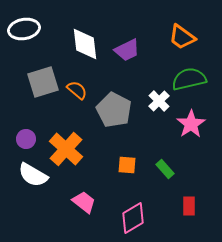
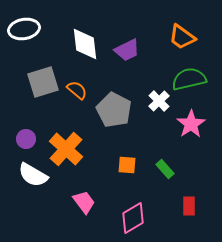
pink trapezoid: rotated 15 degrees clockwise
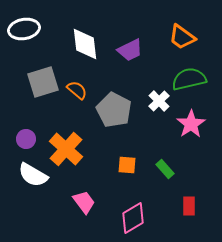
purple trapezoid: moved 3 px right
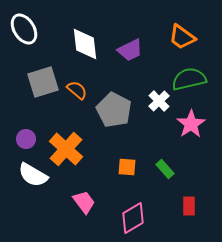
white ellipse: rotated 68 degrees clockwise
orange square: moved 2 px down
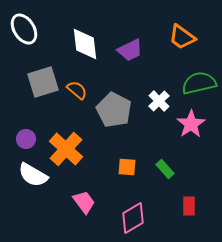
green semicircle: moved 10 px right, 4 px down
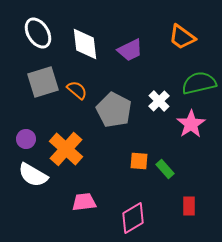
white ellipse: moved 14 px right, 4 px down
orange square: moved 12 px right, 6 px up
pink trapezoid: rotated 60 degrees counterclockwise
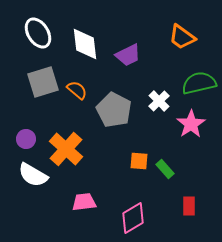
purple trapezoid: moved 2 px left, 5 px down
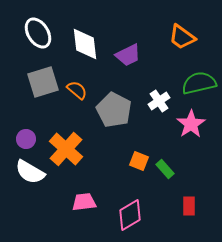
white cross: rotated 10 degrees clockwise
orange square: rotated 18 degrees clockwise
white semicircle: moved 3 px left, 3 px up
pink diamond: moved 3 px left, 3 px up
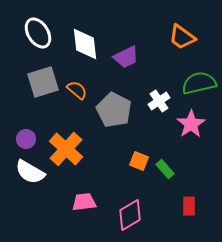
purple trapezoid: moved 2 px left, 2 px down
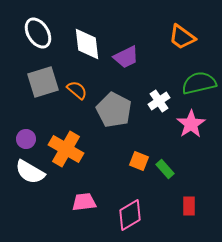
white diamond: moved 2 px right
orange cross: rotated 12 degrees counterclockwise
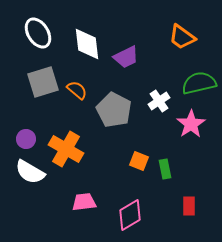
green rectangle: rotated 30 degrees clockwise
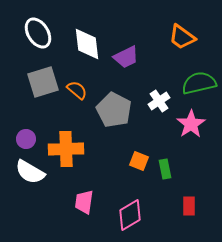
orange cross: rotated 32 degrees counterclockwise
pink trapezoid: rotated 75 degrees counterclockwise
